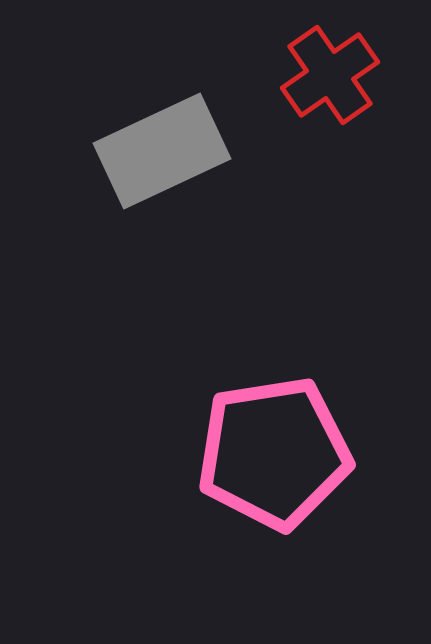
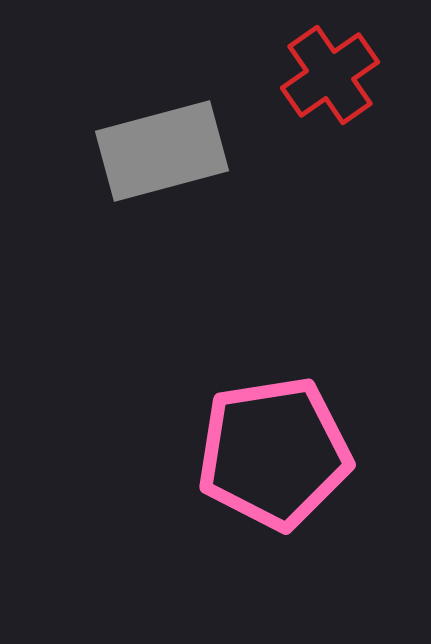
gray rectangle: rotated 10 degrees clockwise
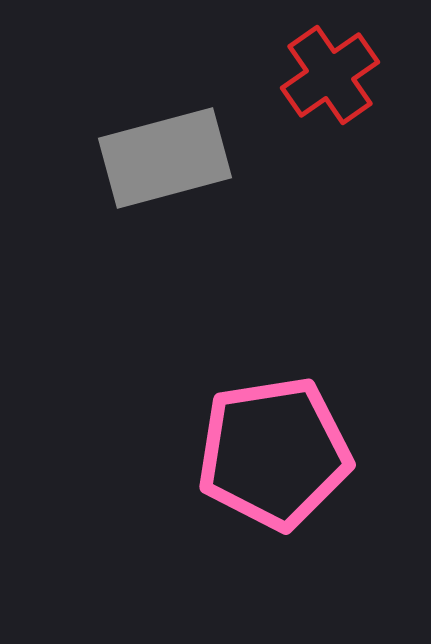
gray rectangle: moved 3 px right, 7 px down
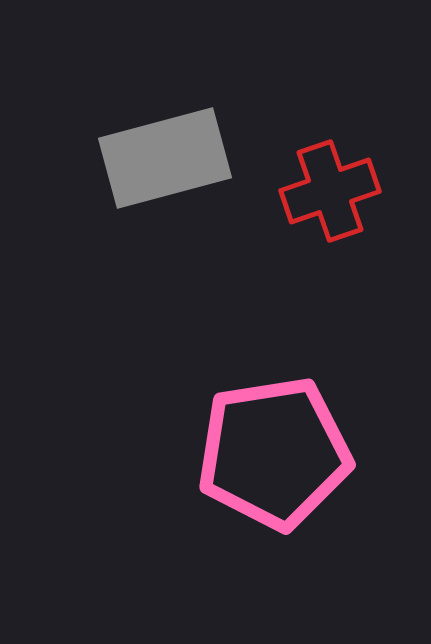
red cross: moved 116 px down; rotated 16 degrees clockwise
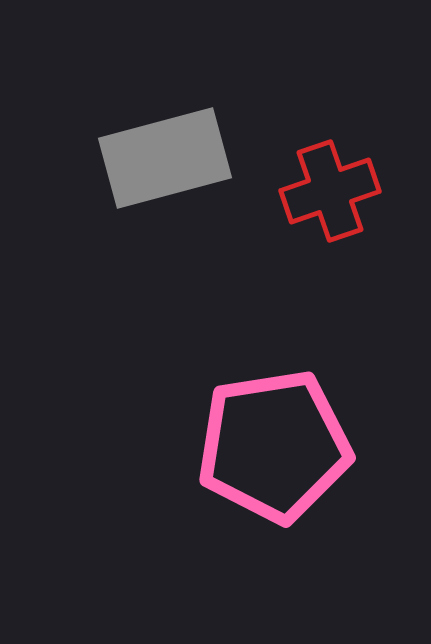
pink pentagon: moved 7 px up
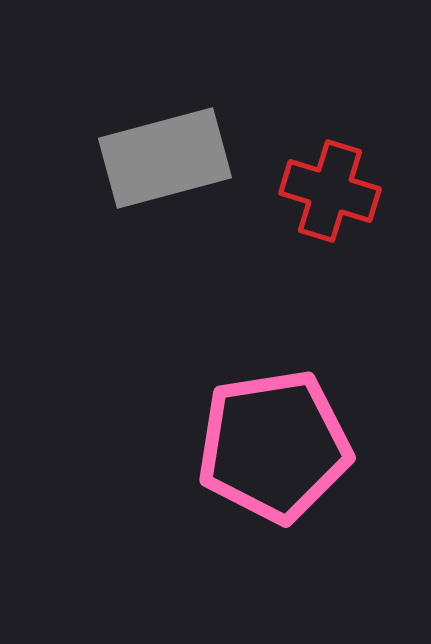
red cross: rotated 36 degrees clockwise
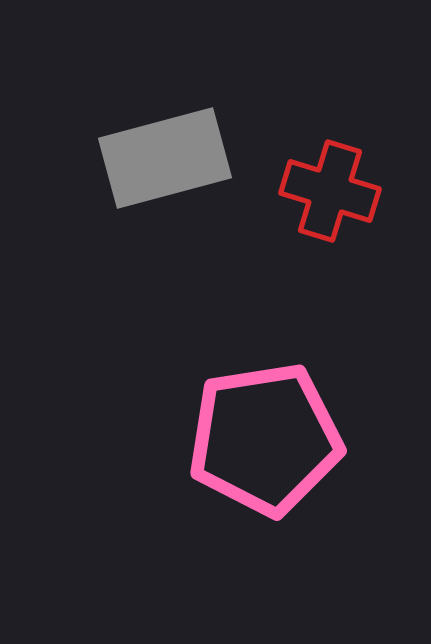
pink pentagon: moved 9 px left, 7 px up
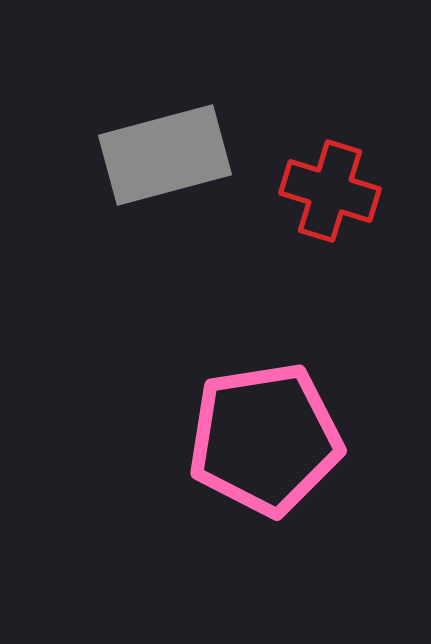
gray rectangle: moved 3 px up
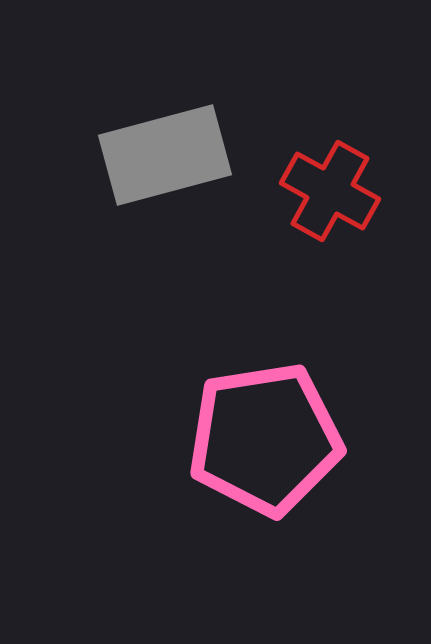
red cross: rotated 12 degrees clockwise
